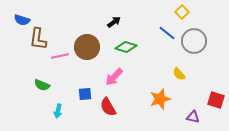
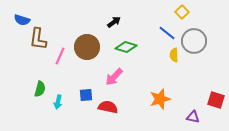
pink line: rotated 54 degrees counterclockwise
yellow semicircle: moved 5 px left, 19 px up; rotated 40 degrees clockwise
green semicircle: moved 2 px left, 4 px down; rotated 98 degrees counterclockwise
blue square: moved 1 px right, 1 px down
red semicircle: rotated 132 degrees clockwise
cyan arrow: moved 9 px up
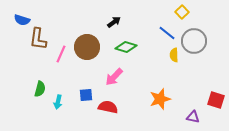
pink line: moved 1 px right, 2 px up
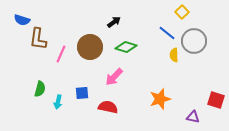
brown circle: moved 3 px right
blue square: moved 4 px left, 2 px up
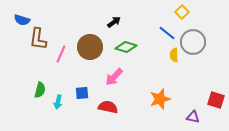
gray circle: moved 1 px left, 1 px down
green semicircle: moved 1 px down
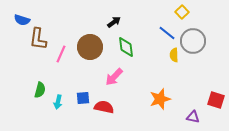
gray circle: moved 1 px up
green diamond: rotated 65 degrees clockwise
blue square: moved 1 px right, 5 px down
red semicircle: moved 4 px left
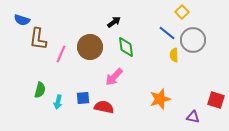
gray circle: moved 1 px up
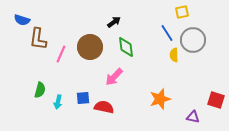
yellow square: rotated 32 degrees clockwise
blue line: rotated 18 degrees clockwise
